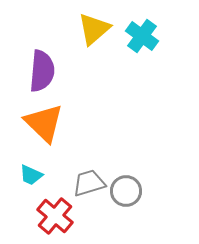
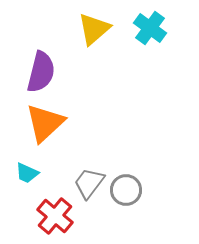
cyan cross: moved 8 px right, 8 px up
purple semicircle: moved 1 px left, 1 px down; rotated 9 degrees clockwise
orange triangle: moved 1 px right; rotated 33 degrees clockwise
cyan trapezoid: moved 4 px left, 2 px up
gray trapezoid: rotated 36 degrees counterclockwise
gray circle: moved 1 px up
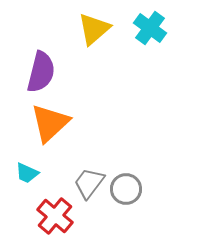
orange triangle: moved 5 px right
gray circle: moved 1 px up
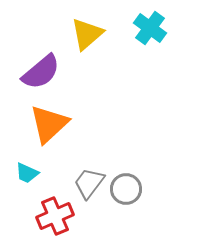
yellow triangle: moved 7 px left, 5 px down
purple semicircle: rotated 36 degrees clockwise
orange triangle: moved 1 px left, 1 px down
red cross: rotated 27 degrees clockwise
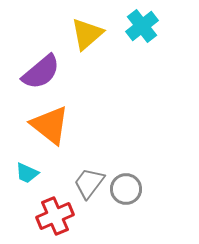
cyan cross: moved 8 px left, 2 px up; rotated 16 degrees clockwise
orange triangle: moved 1 px right, 1 px down; rotated 39 degrees counterclockwise
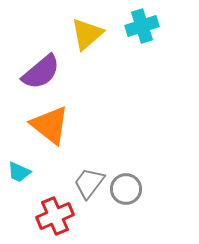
cyan cross: rotated 20 degrees clockwise
cyan trapezoid: moved 8 px left, 1 px up
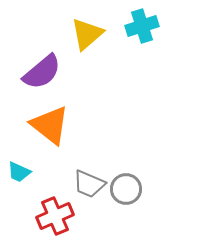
purple semicircle: moved 1 px right
gray trapezoid: moved 1 px down; rotated 104 degrees counterclockwise
